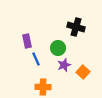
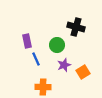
green circle: moved 1 px left, 3 px up
orange square: rotated 16 degrees clockwise
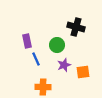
orange square: rotated 24 degrees clockwise
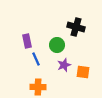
orange square: rotated 16 degrees clockwise
orange cross: moved 5 px left
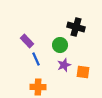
purple rectangle: rotated 32 degrees counterclockwise
green circle: moved 3 px right
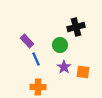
black cross: rotated 30 degrees counterclockwise
purple star: moved 2 px down; rotated 16 degrees counterclockwise
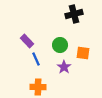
black cross: moved 2 px left, 13 px up
orange square: moved 19 px up
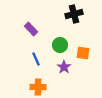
purple rectangle: moved 4 px right, 12 px up
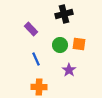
black cross: moved 10 px left
orange square: moved 4 px left, 9 px up
purple star: moved 5 px right, 3 px down
orange cross: moved 1 px right
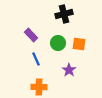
purple rectangle: moved 6 px down
green circle: moved 2 px left, 2 px up
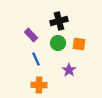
black cross: moved 5 px left, 7 px down
orange cross: moved 2 px up
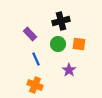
black cross: moved 2 px right
purple rectangle: moved 1 px left, 1 px up
green circle: moved 1 px down
orange cross: moved 4 px left; rotated 21 degrees clockwise
